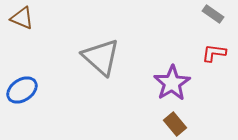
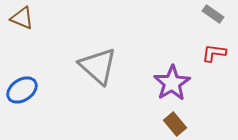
gray triangle: moved 3 px left, 9 px down
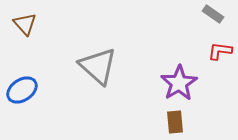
brown triangle: moved 3 px right, 6 px down; rotated 25 degrees clockwise
red L-shape: moved 6 px right, 2 px up
purple star: moved 7 px right
brown rectangle: moved 2 px up; rotated 35 degrees clockwise
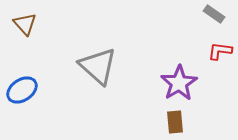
gray rectangle: moved 1 px right
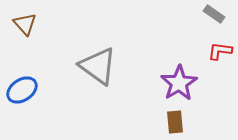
gray triangle: rotated 6 degrees counterclockwise
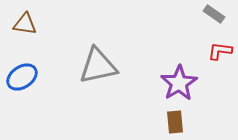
brown triangle: rotated 40 degrees counterclockwise
gray triangle: rotated 48 degrees counterclockwise
blue ellipse: moved 13 px up
